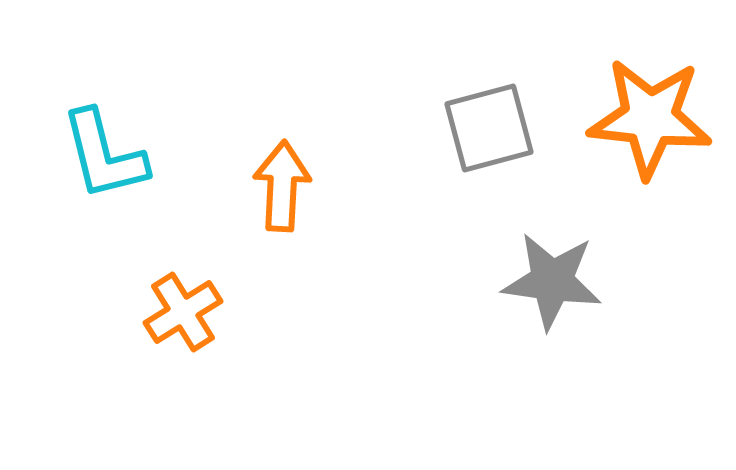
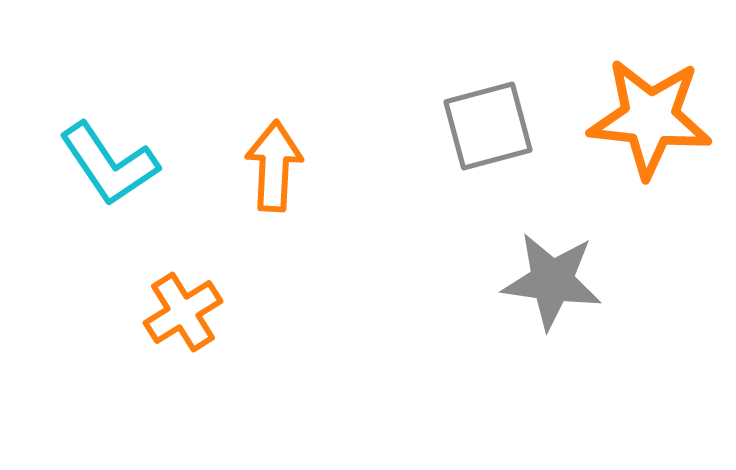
gray square: moved 1 px left, 2 px up
cyan L-shape: moved 5 px right, 9 px down; rotated 20 degrees counterclockwise
orange arrow: moved 8 px left, 20 px up
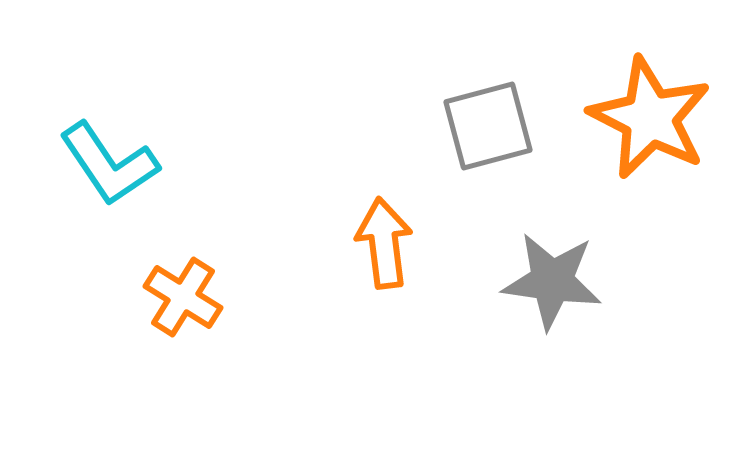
orange star: rotated 21 degrees clockwise
orange arrow: moved 110 px right, 77 px down; rotated 10 degrees counterclockwise
orange cross: moved 15 px up; rotated 26 degrees counterclockwise
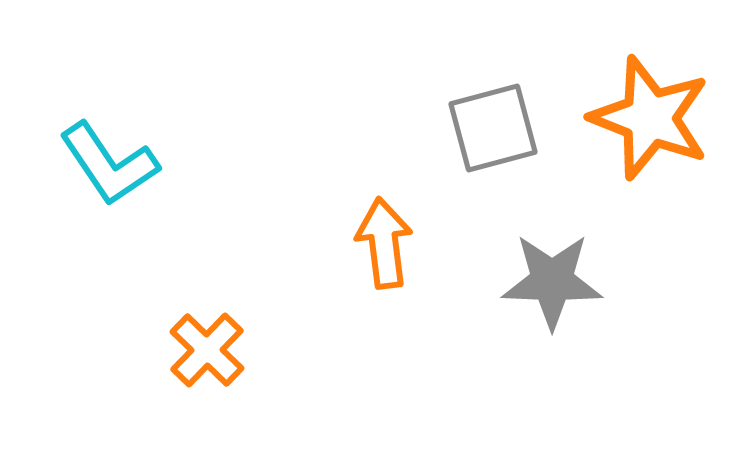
orange star: rotated 6 degrees counterclockwise
gray square: moved 5 px right, 2 px down
gray star: rotated 6 degrees counterclockwise
orange cross: moved 24 px right, 53 px down; rotated 12 degrees clockwise
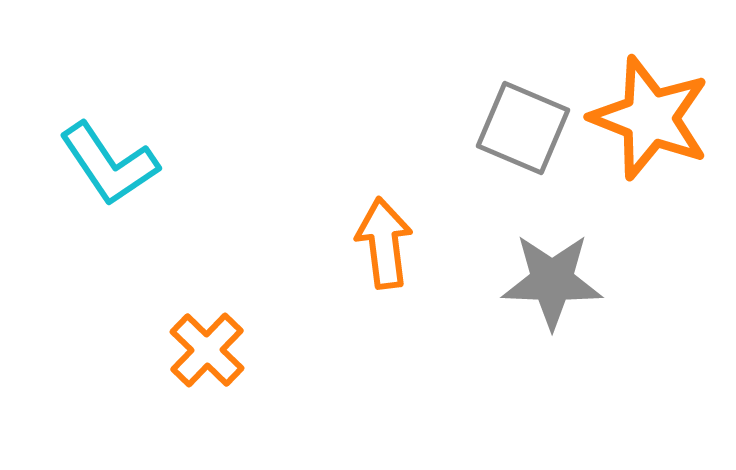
gray square: moved 30 px right; rotated 38 degrees clockwise
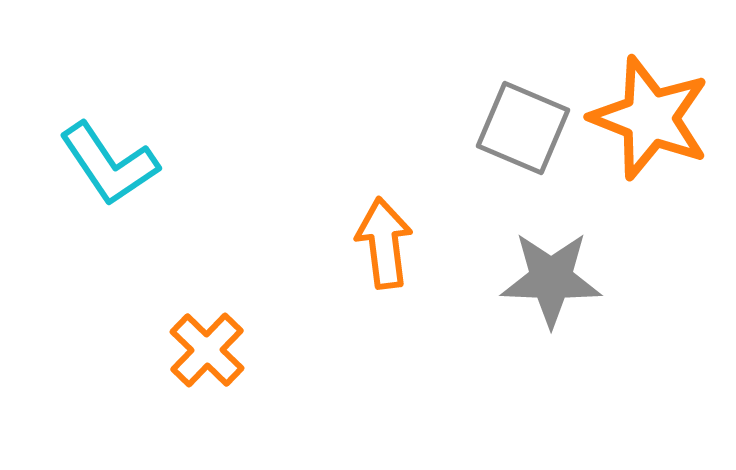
gray star: moved 1 px left, 2 px up
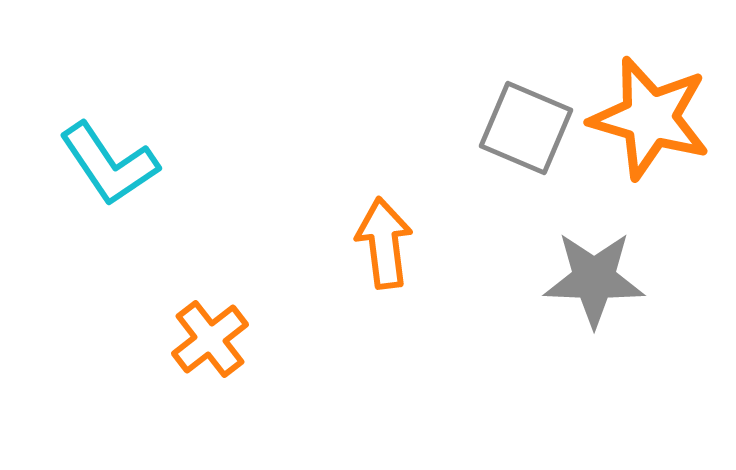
orange star: rotated 5 degrees counterclockwise
gray square: moved 3 px right
gray star: moved 43 px right
orange cross: moved 3 px right, 11 px up; rotated 8 degrees clockwise
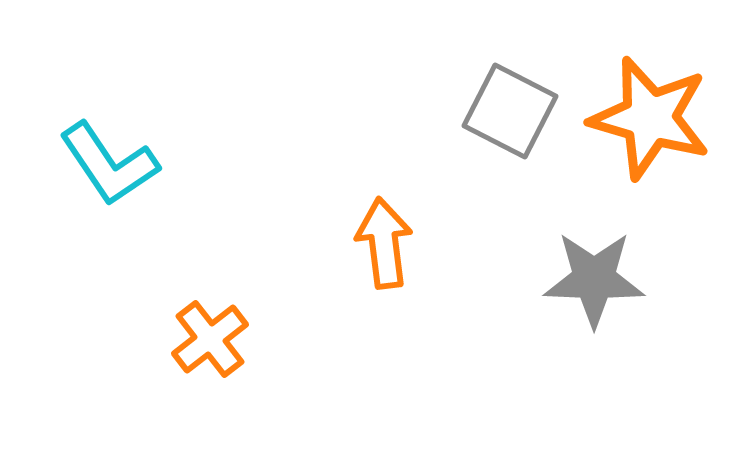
gray square: moved 16 px left, 17 px up; rotated 4 degrees clockwise
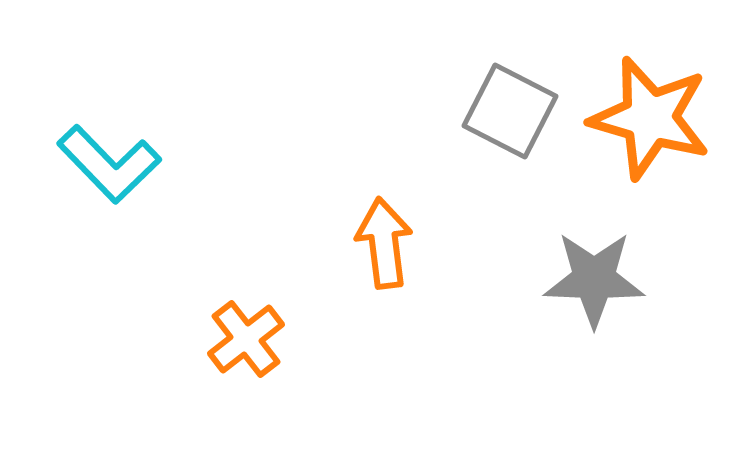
cyan L-shape: rotated 10 degrees counterclockwise
orange cross: moved 36 px right
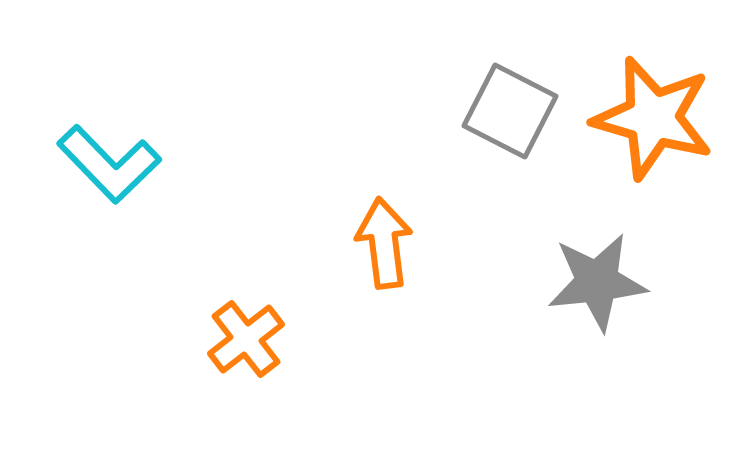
orange star: moved 3 px right
gray star: moved 3 px right, 3 px down; rotated 8 degrees counterclockwise
